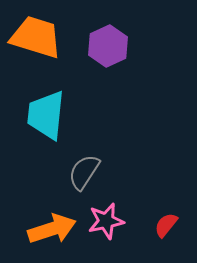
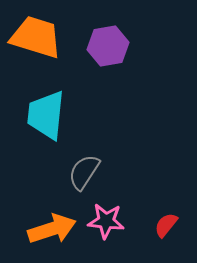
purple hexagon: rotated 15 degrees clockwise
pink star: rotated 18 degrees clockwise
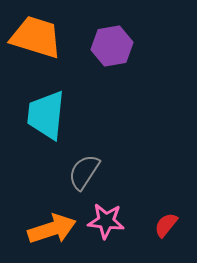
purple hexagon: moved 4 px right
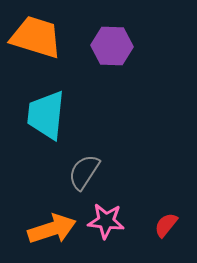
purple hexagon: rotated 12 degrees clockwise
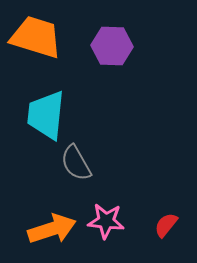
gray semicircle: moved 8 px left, 9 px up; rotated 63 degrees counterclockwise
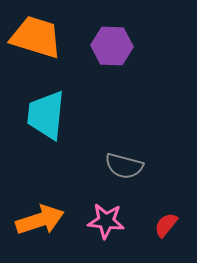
gray semicircle: moved 48 px right, 3 px down; rotated 45 degrees counterclockwise
orange arrow: moved 12 px left, 9 px up
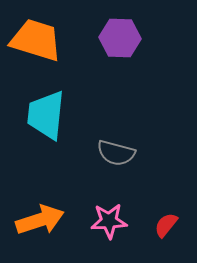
orange trapezoid: moved 3 px down
purple hexagon: moved 8 px right, 8 px up
gray semicircle: moved 8 px left, 13 px up
pink star: moved 3 px right; rotated 9 degrees counterclockwise
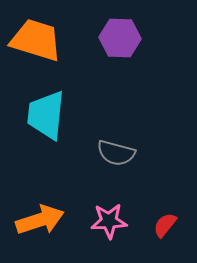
red semicircle: moved 1 px left
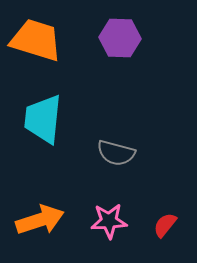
cyan trapezoid: moved 3 px left, 4 px down
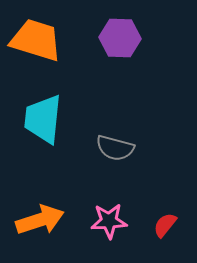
gray semicircle: moved 1 px left, 5 px up
